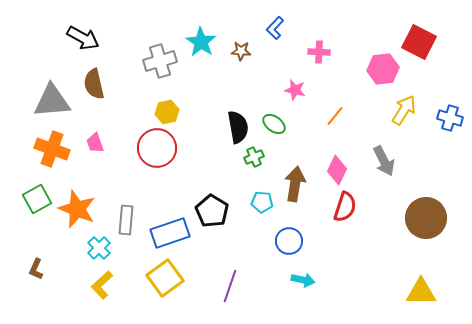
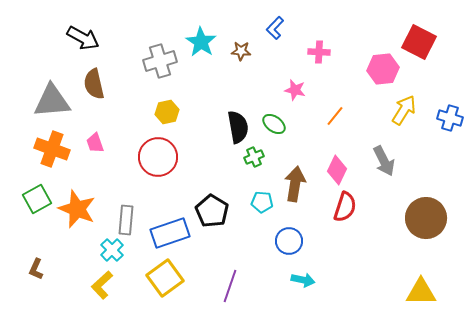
red circle: moved 1 px right, 9 px down
cyan cross: moved 13 px right, 2 px down
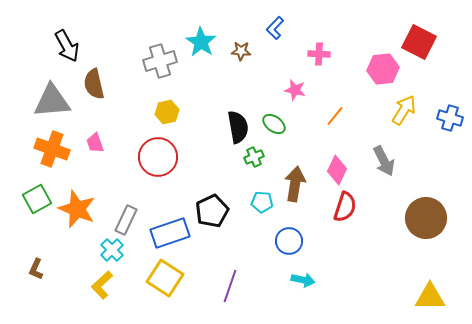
black arrow: moved 16 px left, 8 px down; rotated 32 degrees clockwise
pink cross: moved 2 px down
black pentagon: rotated 16 degrees clockwise
gray rectangle: rotated 20 degrees clockwise
yellow square: rotated 21 degrees counterclockwise
yellow triangle: moved 9 px right, 5 px down
